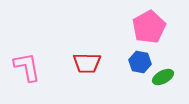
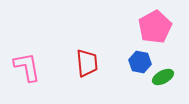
pink pentagon: moved 6 px right
red trapezoid: rotated 96 degrees counterclockwise
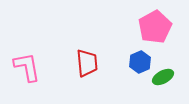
blue hexagon: rotated 25 degrees clockwise
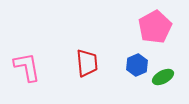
blue hexagon: moved 3 px left, 3 px down
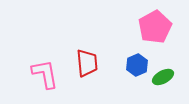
pink L-shape: moved 18 px right, 7 px down
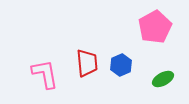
blue hexagon: moved 16 px left
green ellipse: moved 2 px down
